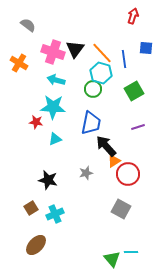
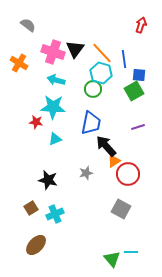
red arrow: moved 8 px right, 9 px down
blue square: moved 7 px left, 27 px down
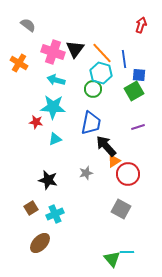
brown ellipse: moved 4 px right, 2 px up
cyan line: moved 4 px left
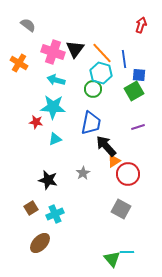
gray star: moved 3 px left; rotated 16 degrees counterclockwise
